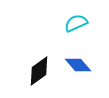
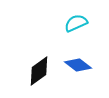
blue diamond: rotated 12 degrees counterclockwise
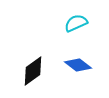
black diamond: moved 6 px left
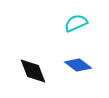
black diamond: rotated 76 degrees counterclockwise
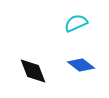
blue diamond: moved 3 px right
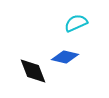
blue diamond: moved 16 px left, 8 px up; rotated 24 degrees counterclockwise
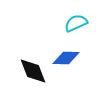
blue diamond: moved 1 px right, 1 px down; rotated 12 degrees counterclockwise
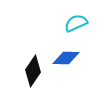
black diamond: rotated 56 degrees clockwise
